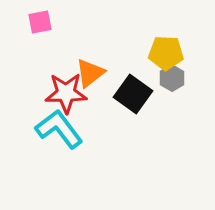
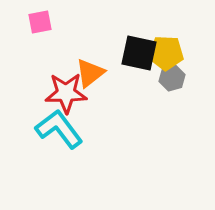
gray hexagon: rotated 15 degrees clockwise
black square: moved 6 px right, 41 px up; rotated 24 degrees counterclockwise
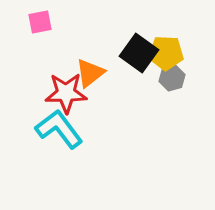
black square: rotated 24 degrees clockwise
